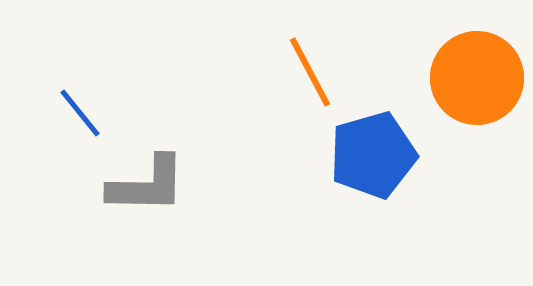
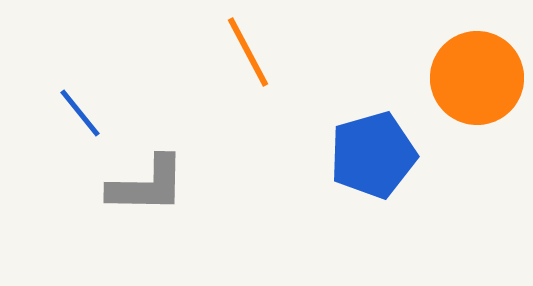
orange line: moved 62 px left, 20 px up
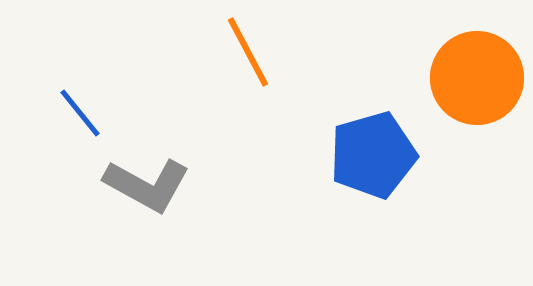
gray L-shape: rotated 28 degrees clockwise
